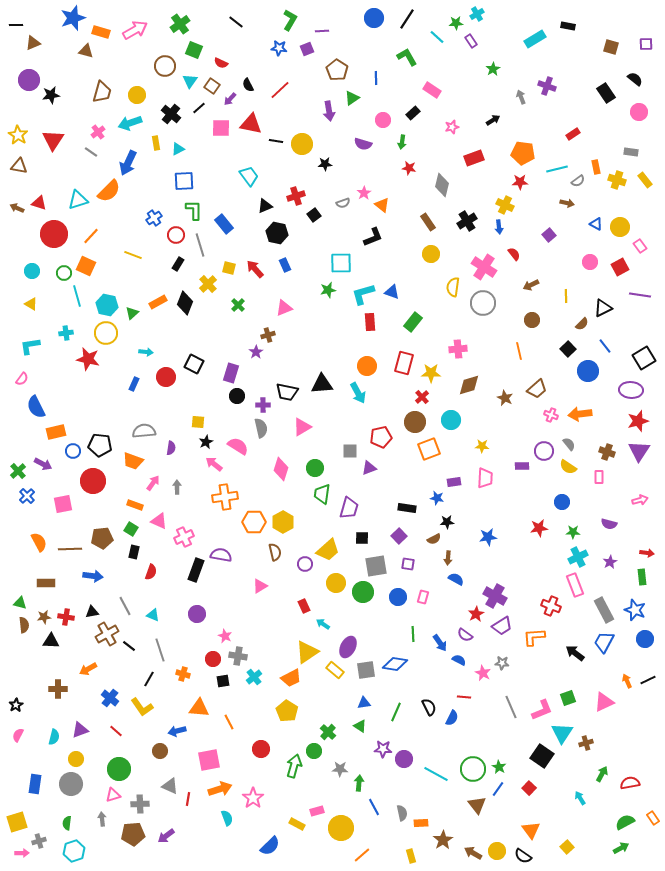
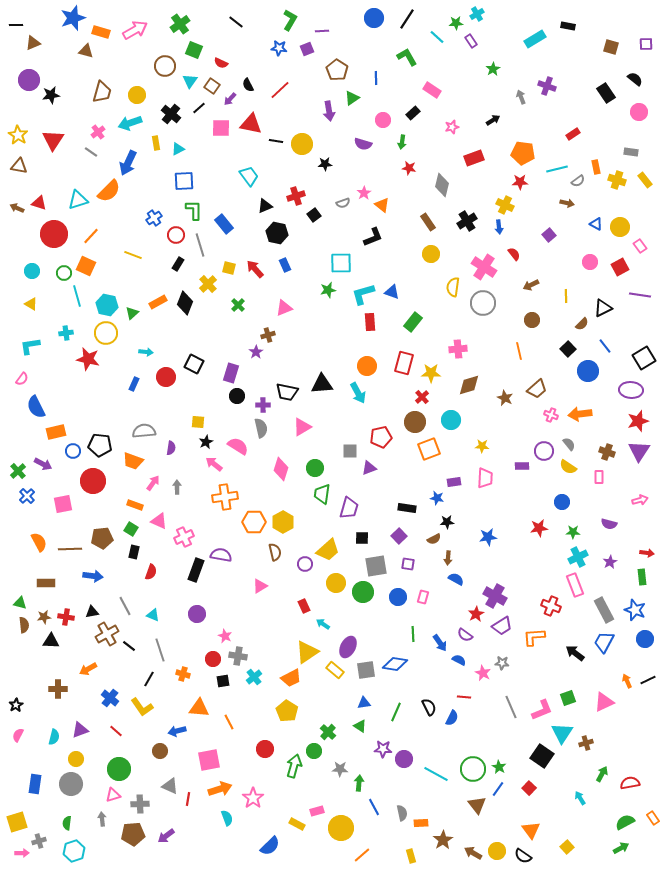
red circle at (261, 749): moved 4 px right
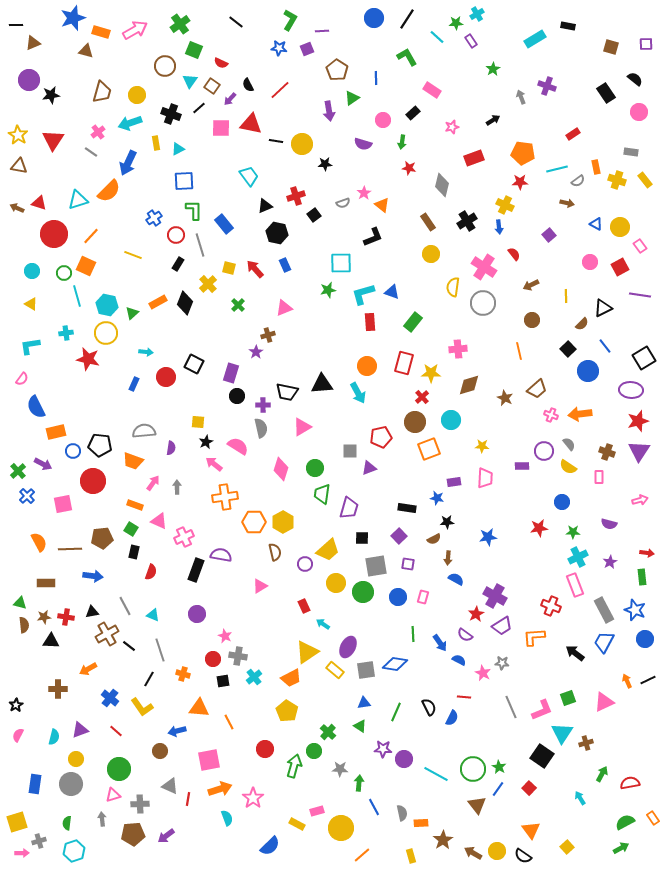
black cross at (171, 114): rotated 18 degrees counterclockwise
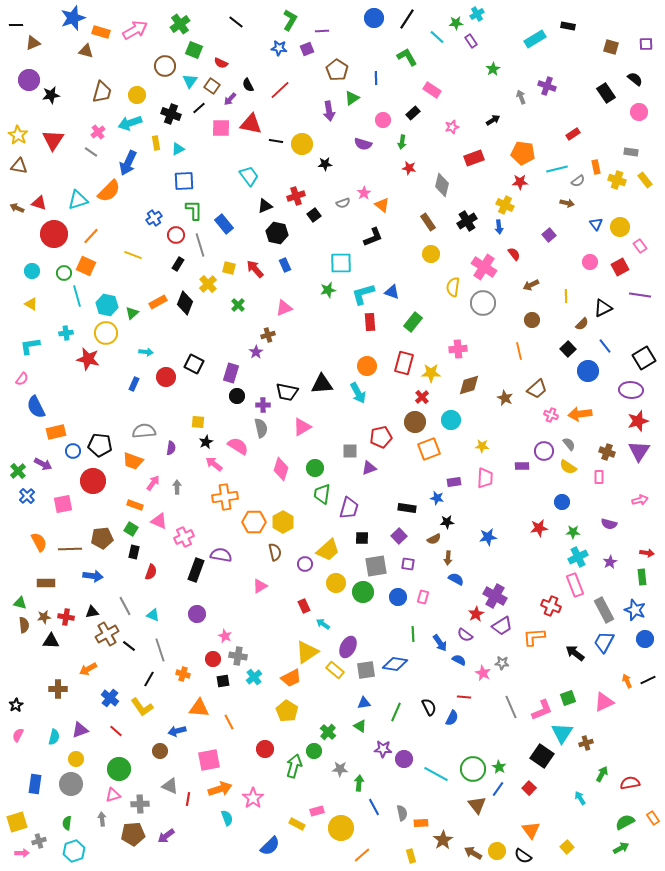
blue triangle at (596, 224): rotated 24 degrees clockwise
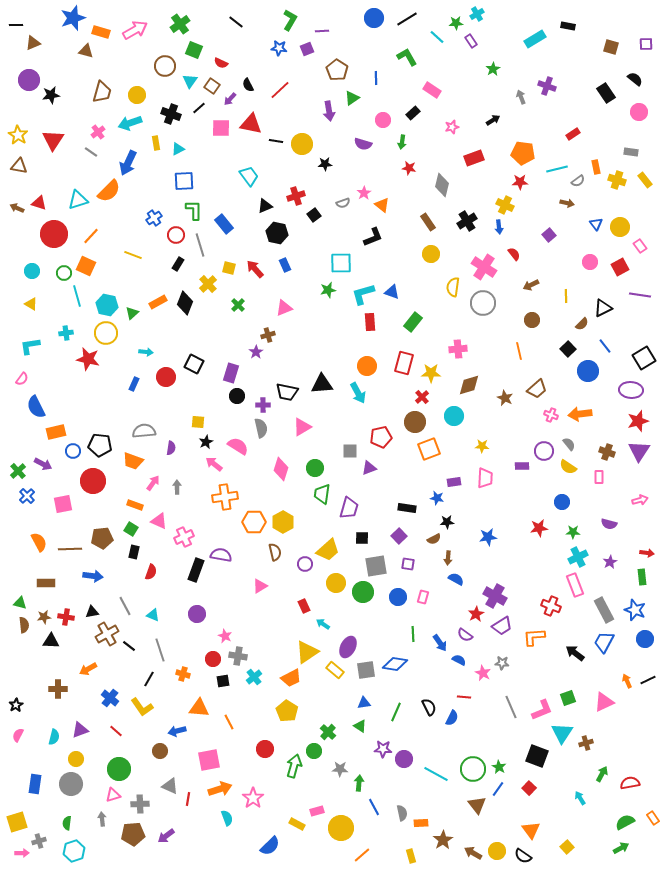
black line at (407, 19): rotated 25 degrees clockwise
cyan circle at (451, 420): moved 3 px right, 4 px up
black square at (542, 756): moved 5 px left; rotated 15 degrees counterclockwise
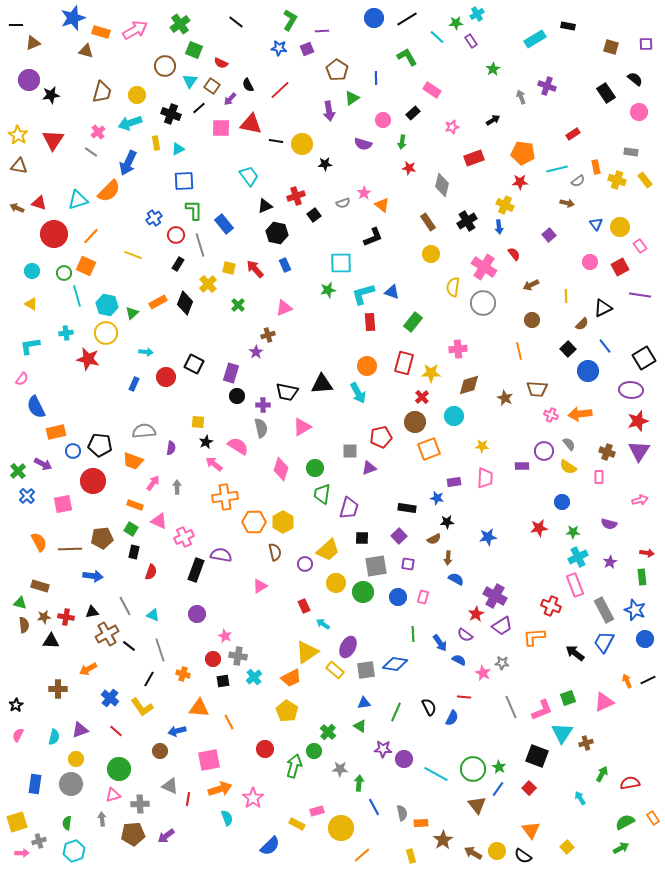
brown trapezoid at (537, 389): rotated 45 degrees clockwise
brown rectangle at (46, 583): moved 6 px left, 3 px down; rotated 18 degrees clockwise
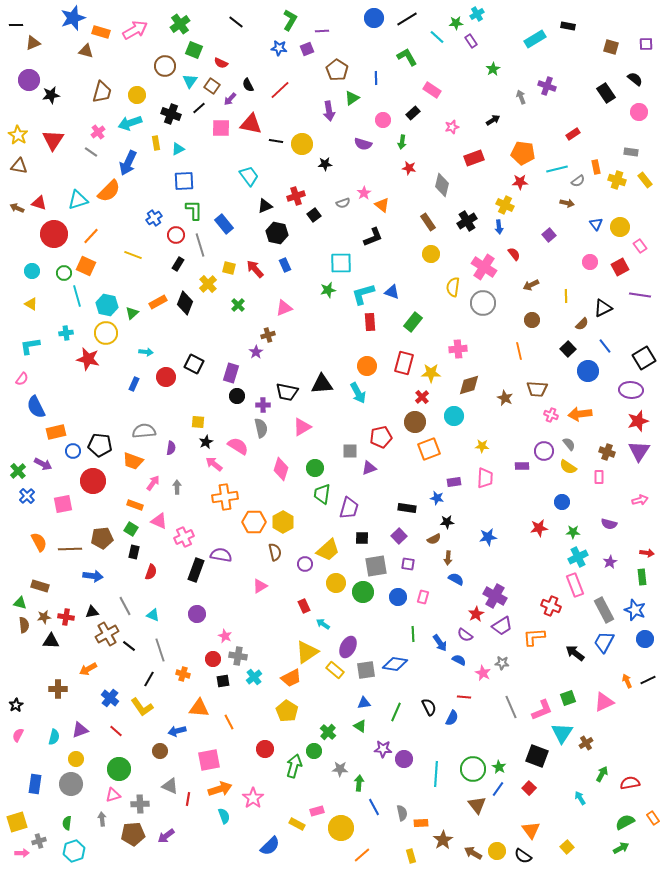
brown cross at (586, 743): rotated 16 degrees counterclockwise
cyan line at (436, 774): rotated 65 degrees clockwise
cyan semicircle at (227, 818): moved 3 px left, 2 px up
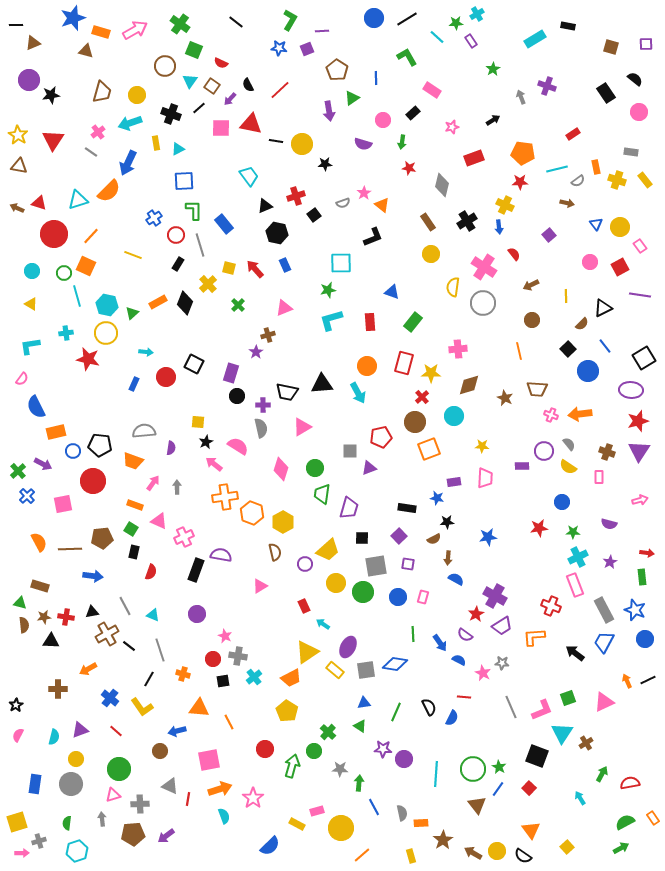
green cross at (180, 24): rotated 18 degrees counterclockwise
cyan L-shape at (363, 294): moved 32 px left, 26 px down
orange hexagon at (254, 522): moved 2 px left, 9 px up; rotated 20 degrees clockwise
green arrow at (294, 766): moved 2 px left
cyan hexagon at (74, 851): moved 3 px right
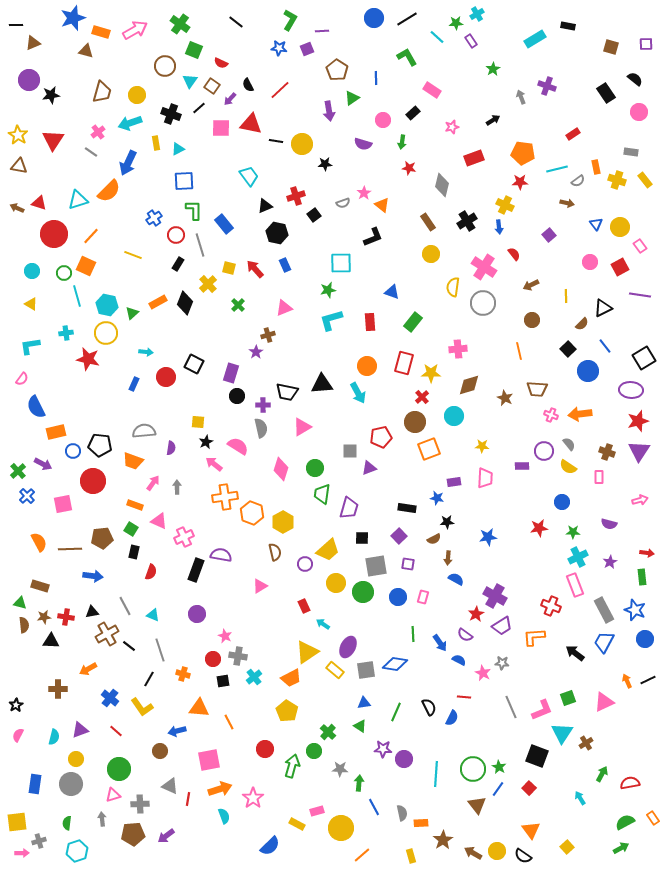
yellow square at (17, 822): rotated 10 degrees clockwise
